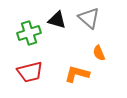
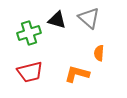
orange semicircle: rotated 28 degrees clockwise
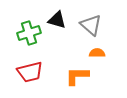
gray triangle: moved 2 px right, 7 px down
orange semicircle: moved 2 px left; rotated 84 degrees clockwise
orange L-shape: moved 2 px down; rotated 15 degrees counterclockwise
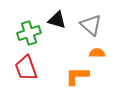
red trapezoid: moved 4 px left, 4 px up; rotated 84 degrees clockwise
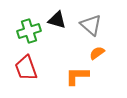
green cross: moved 2 px up
orange semicircle: rotated 35 degrees counterclockwise
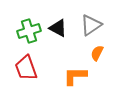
black triangle: moved 1 px right, 8 px down; rotated 12 degrees clockwise
gray triangle: rotated 45 degrees clockwise
orange semicircle: rotated 28 degrees counterclockwise
orange L-shape: moved 2 px left
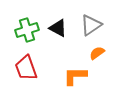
green cross: moved 2 px left, 1 px up
orange semicircle: rotated 28 degrees clockwise
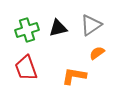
black triangle: rotated 42 degrees counterclockwise
orange L-shape: moved 1 px left; rotated 10 degrees clockwise
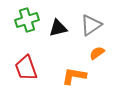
green cross: moved 10 px up
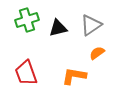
red trapezoid: moved 5 px down
